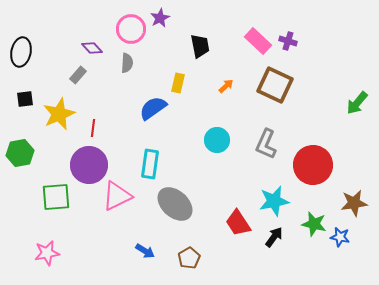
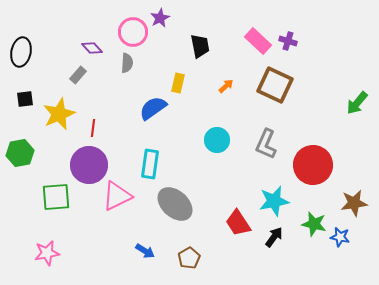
pink circle: moved 2 px right, 3 px down
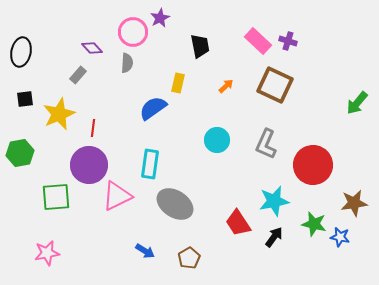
gray ellipse: rotated 9 degrees counterclockwise
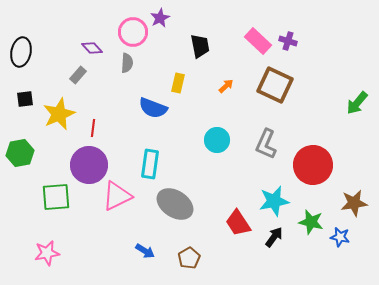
blue semicircle: rotated 124 degrees counterclockwise
green star: moved 3 px left, 2 px up
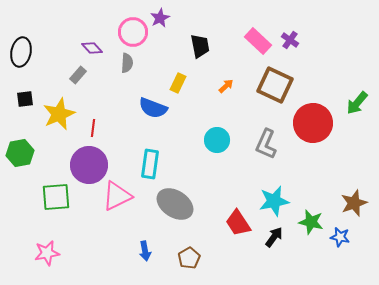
purple cross: moved 2 px right, 1 px up; rotated 18 degrees clockwise
yellow rectangle: rotated 12 degrees clockwise
red circle: moved 42 px up
brown star: rotated 12 degrees counterclockwise
blue arrow: rotated 48 degrees clockwise
